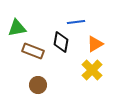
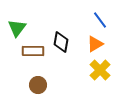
blue line: moved 24 px right, 2 px up; rotated 60 degrees clockwise
green triangle: rotated 42 degrees counterclockwise
brown rectangle: rotated 20 degrees counterclockwise
yellow cross: moved 8 px right
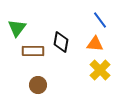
orange triangle: rotated 36 degrees clockwise
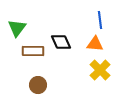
blue line: rotated 30 degrees clockwise
black diamond: rotated 35 degrees counterclockwise
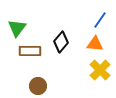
blue line: rotated 42 degrees clockwise
black diamond: rotated 65 degrees clockwise
brown rectangle: moved 3 px left
brown circle: moved 1 px down
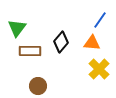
orange triangle: moved 3 px left, 1 px up
yellow cross: moved 1 px left, 1 px up
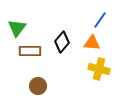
black diamond: moved 1 px right
yellow cross: rotated 30 degrees counterclockwise
